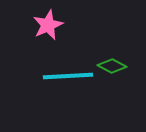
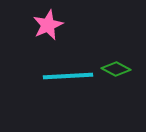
green diamond: moved 4 px right, 3 px down
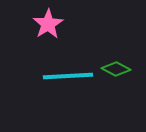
pink star: moved 1 px up; rotated 8 degrees counterclockwise
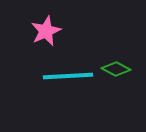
pink star: moved 2 px left, 7 px down; rotated 8 degrees clockwise
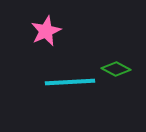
cyan line: moved 2 px right, 6 px down
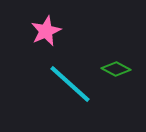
cyan line: moved 2 px down; rotated 45 degrees clockwise
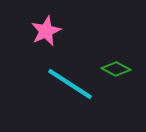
cyan line: rotated 9 degrees counterclockwise
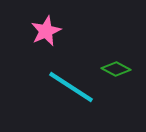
cyan line: moved 1 px right, 3 px down
